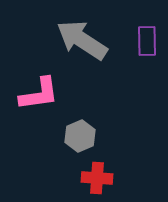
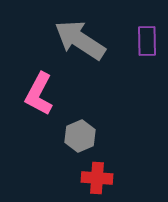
gray arrow: moved 2 px left
pink L-shape: rotated 126 degrees clockwise
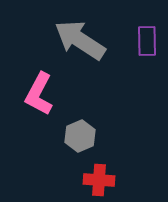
red cross: moved 2 px right, 2 px down
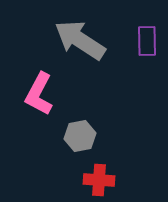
gray hexagon: rotated 12 degrees clockwise
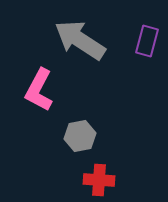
purple rectangle: rotated 16 degrees clockwise
pink L-shape: moved 4 px up
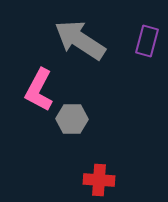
gray hexagon: moved 8 px left, 17 px up; rotated 12 degrees clockwise
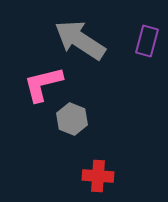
pink L-shape: moved 4 px right, 6 px up; rotated 48 degrees clockwise
gray hexagon: rotated 20 degrees clockwise
red cross: moved 1 px left, 4 px up
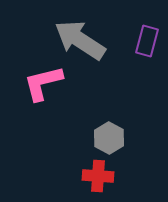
pink L-shape: moved 1 px up
gray hexagon: moved 37 px right, 19 px down; rotated 8 degrees clockwise
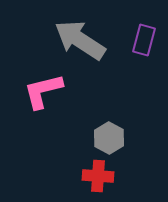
purple rectangle: moved 3 px left, 1 px up
pink L-shape: moved 8 px down
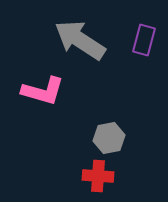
pink L-shape: rotated 150 degrees counterclockwise
gray hexagon: rotated 20 degrees clockwise
